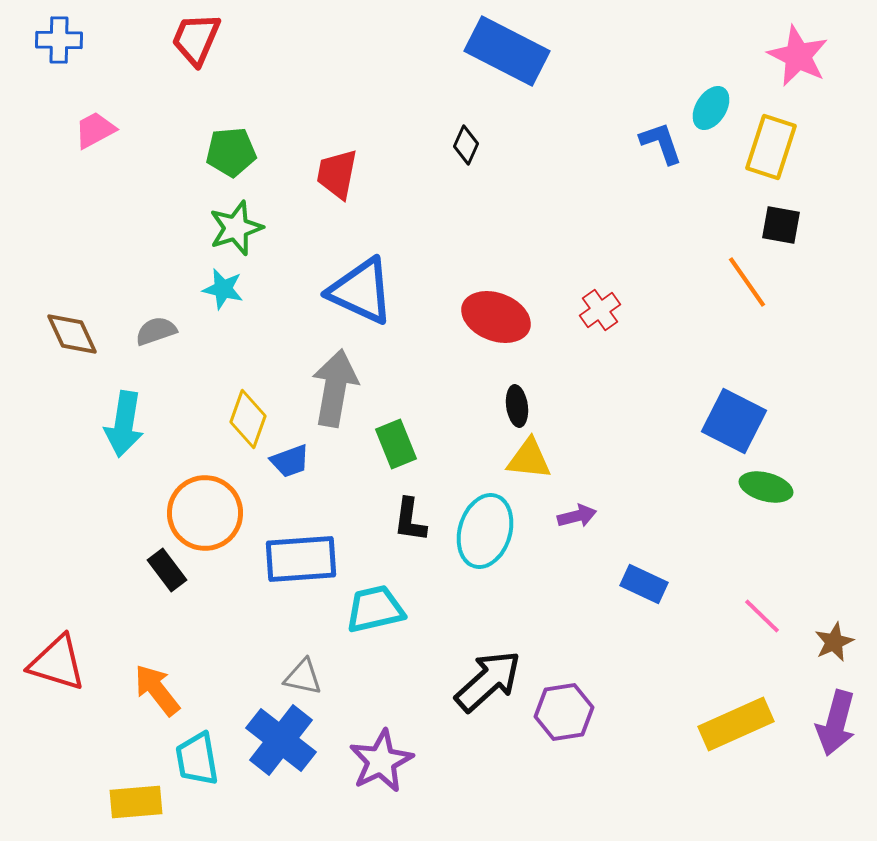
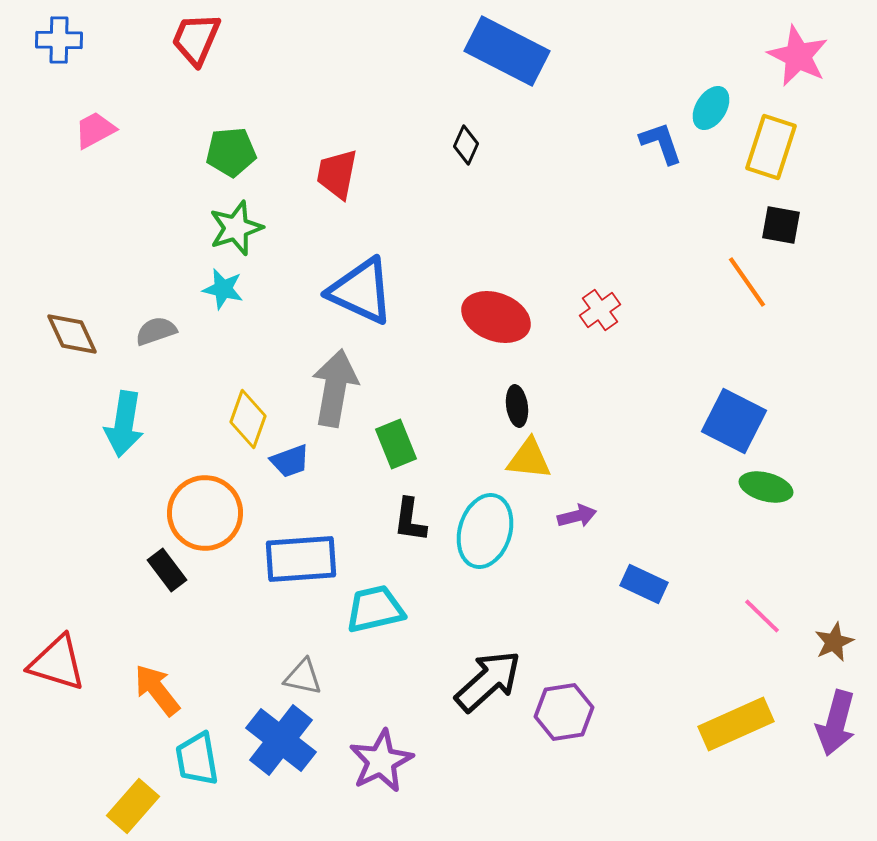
yellow rectangle at (136, 802): moved 3 px left, 4 px down; rotated 44 degrees counterclockwise
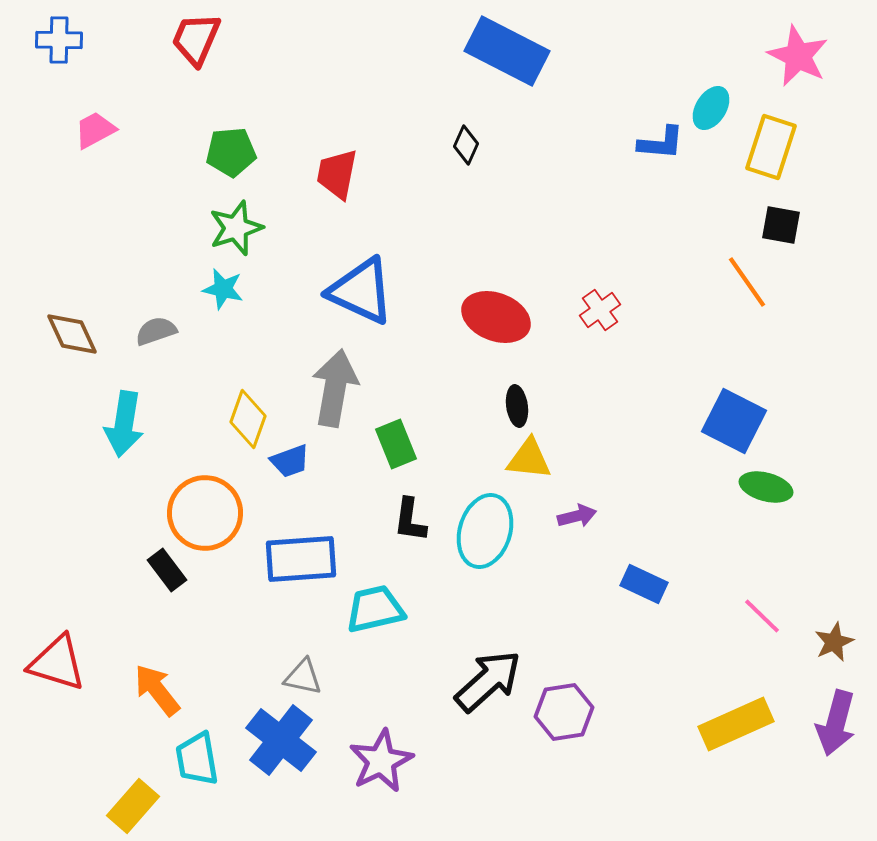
blue L-shape at (661, 143): rotated 114 degrees clockwise
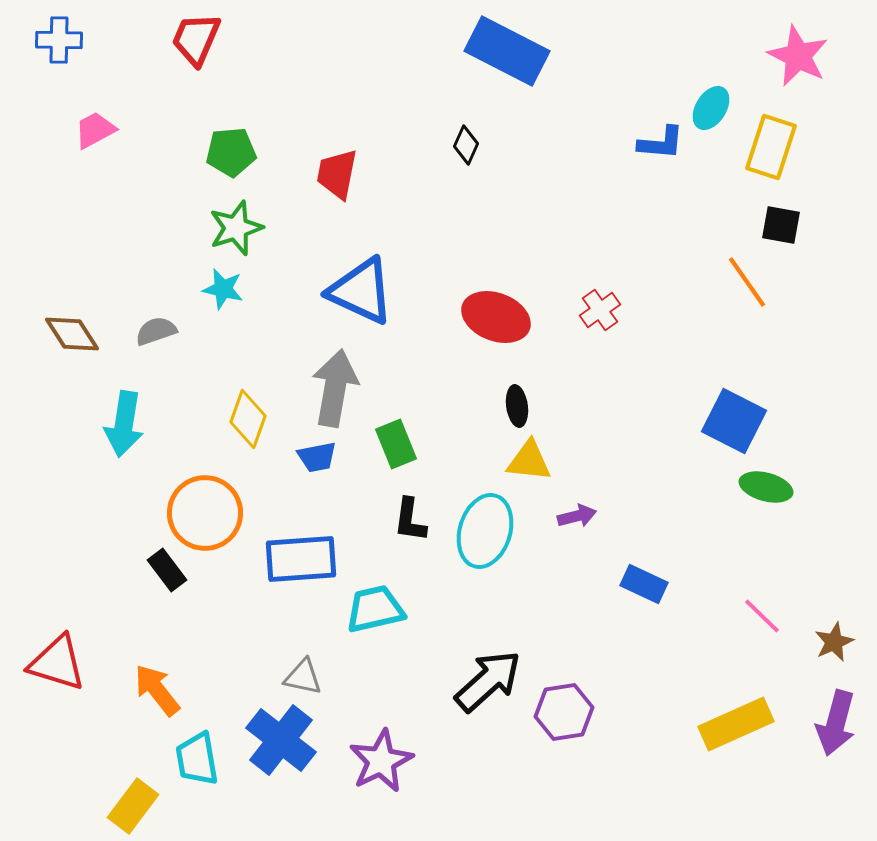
brown diamond at (72, 334): rotated 8 degrees counterclockwise
yellow triangle at (529, 459): moved 2 px down
blue trapezoid at (290, 461): moved 27 px right, 4 px up; rotated 9 degrees clockwise
yellow rectangle at (133, 806): rotated 4 degrees counterclockwise
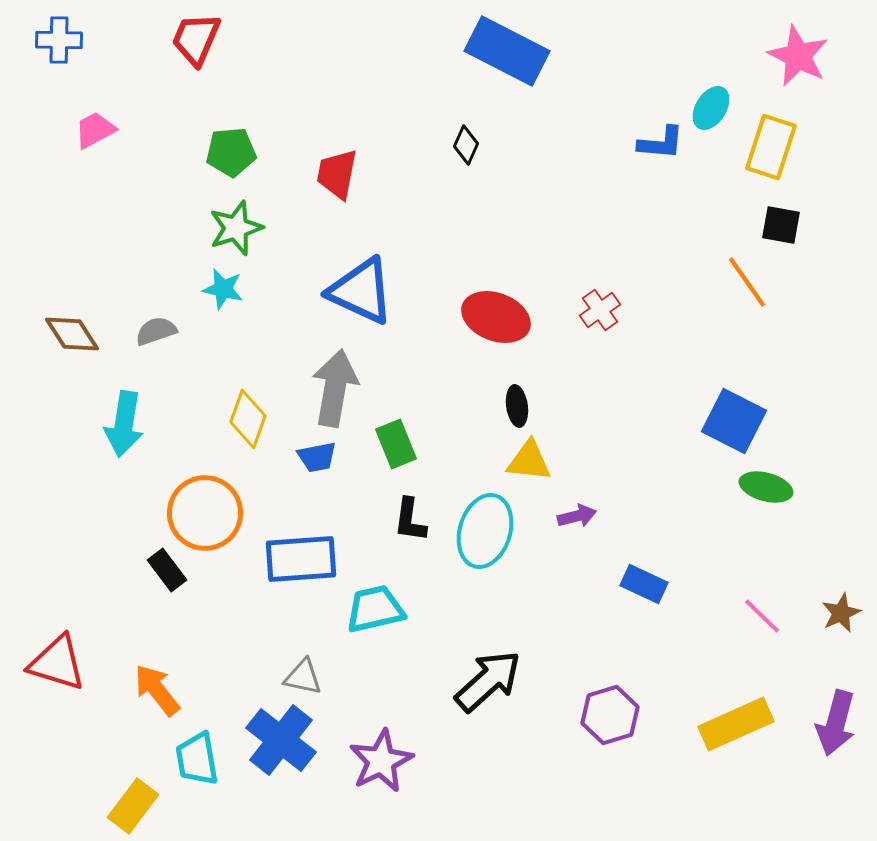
brown star at (834, 642): moved 7 px right, 29 px up
purple hexagon at (564, 712): moved 46 px right, 3 px down; rotated 8 degrees counterclockwise
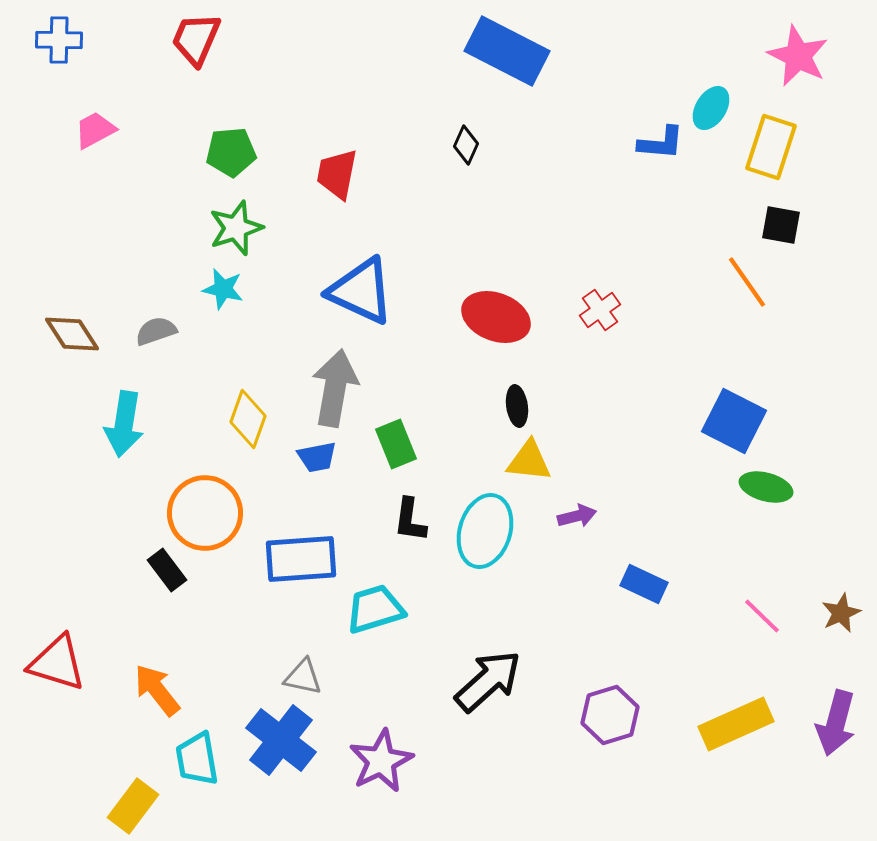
cyan trapezoid at (375, 609): rotated 4 degrees counterclockwise
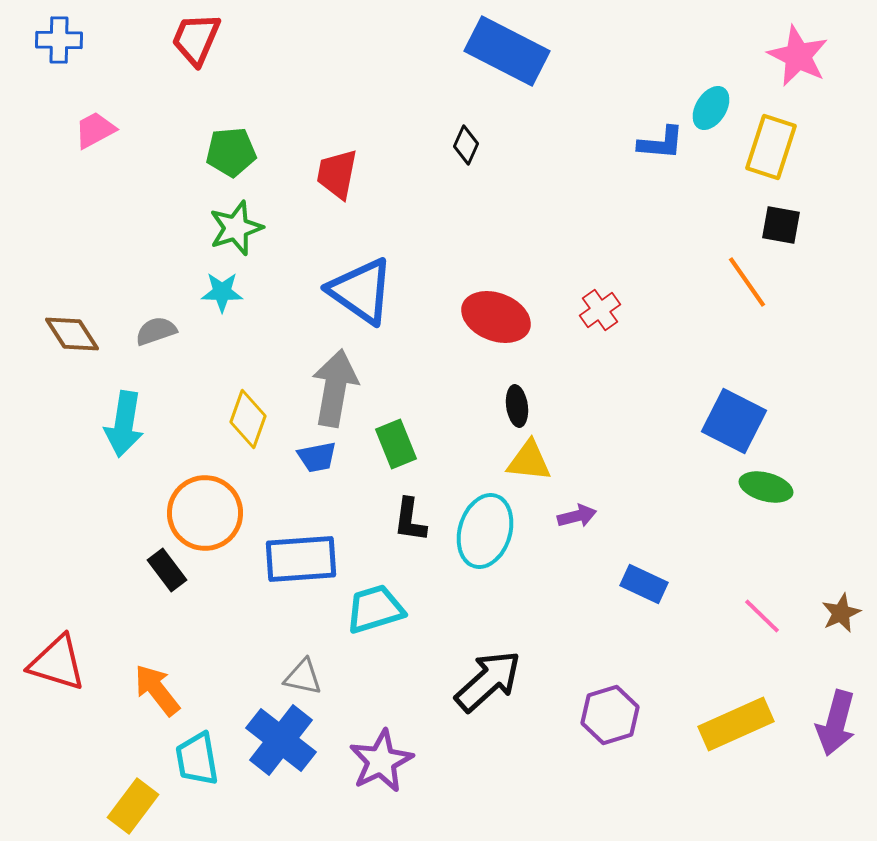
cyan star at (223, 289): moved 1 px left, 3 px down; rotated 12 degrees counterclockwise
blue triangle at (361, 291): rotated 10 degrees clockwise
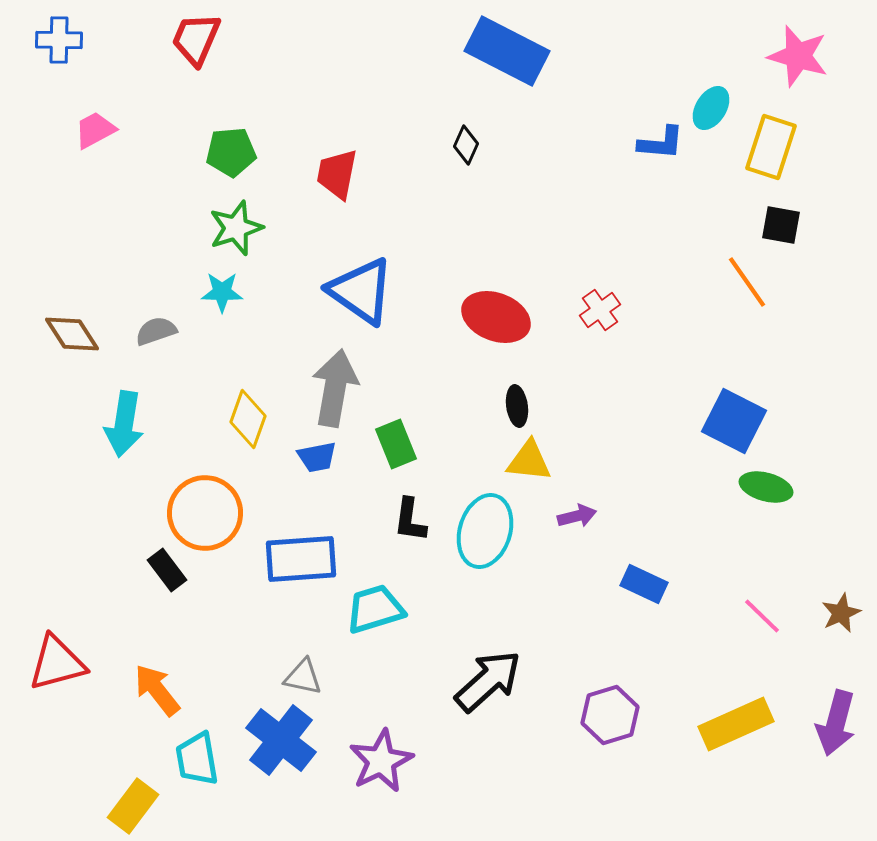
pink star at (798, 56): rotated 10 degrees counterclockwise
red triangle at (57, 663): rotated 32 degrees counterclockwise
